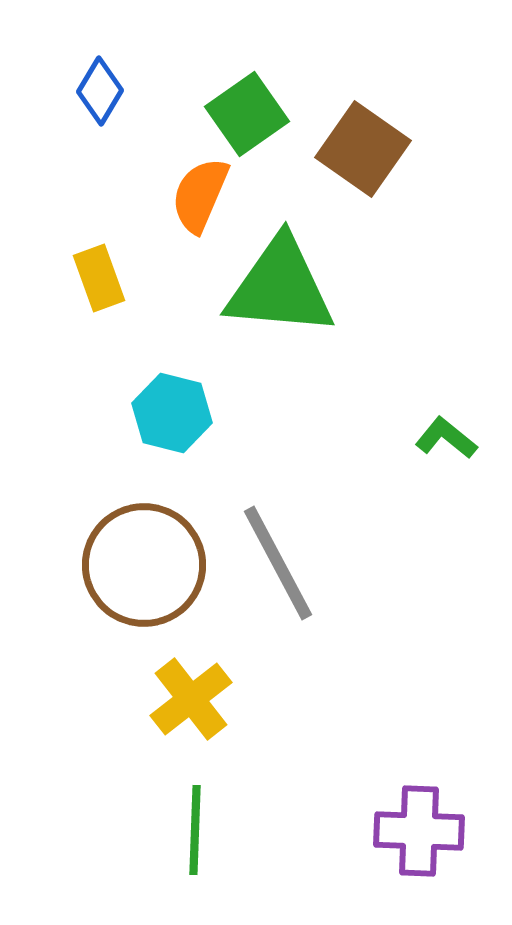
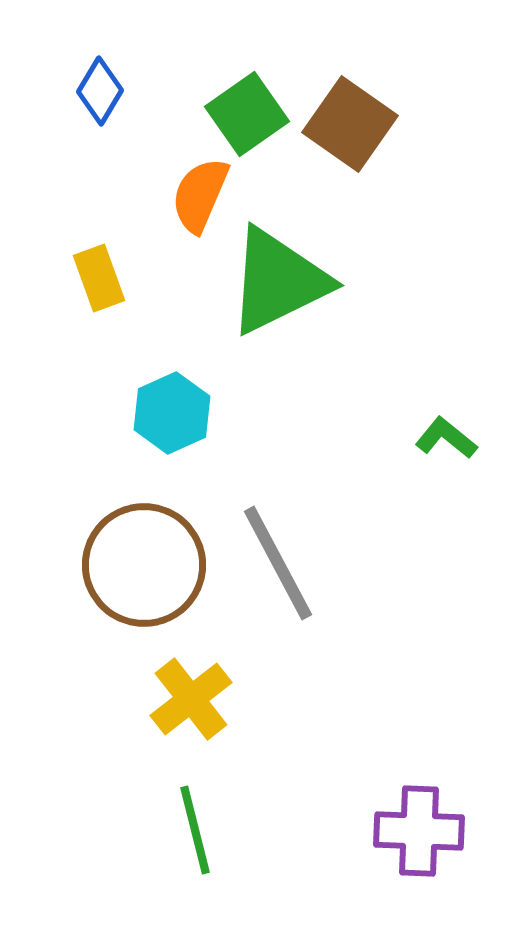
brown square: moved 13 px left, 25 px up
green triangle: moved 2 px left, 6 px up; rotated 31 degrees counterclockwise
cyan hexagon: rotated 22 degrees clockwise
green line: rotated 16 degrees counterclockwise
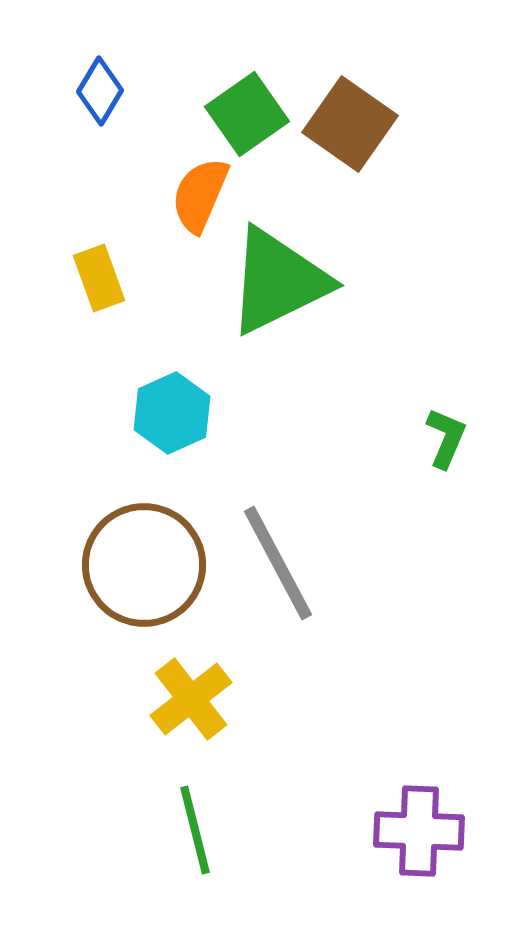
green L-shape: rotated 74 degrees clockwise
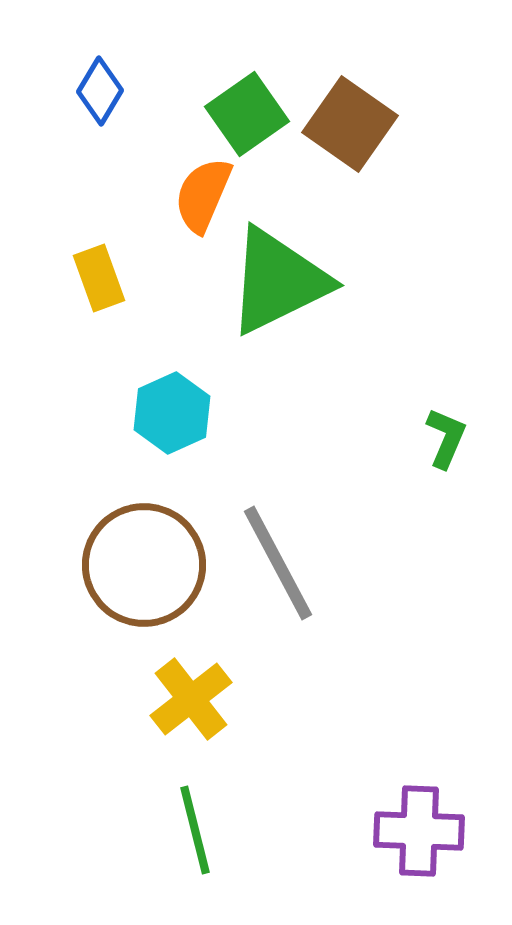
orange semicircle: moved 3 px right
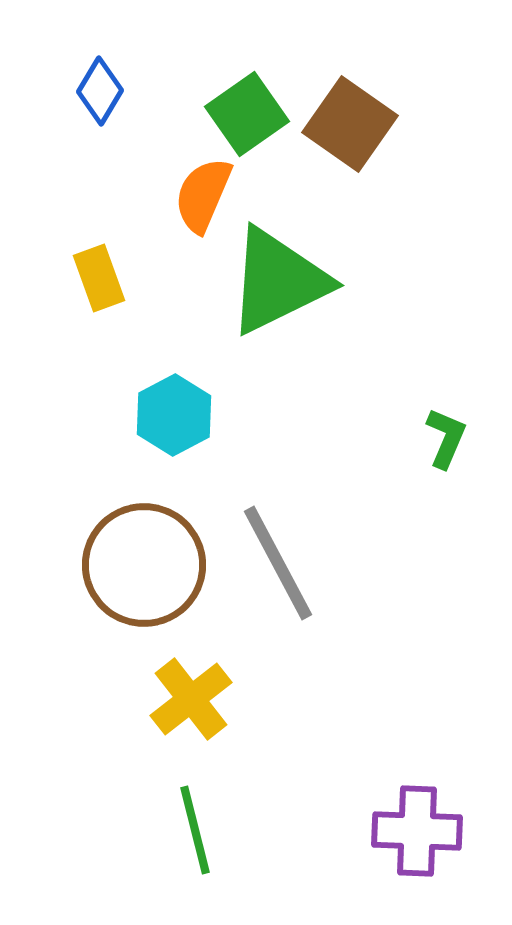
cyan hexagon: moved 2 px right, 2 px down; rotated 4 degrees counterclockwise
purple cross: moved 2 px left
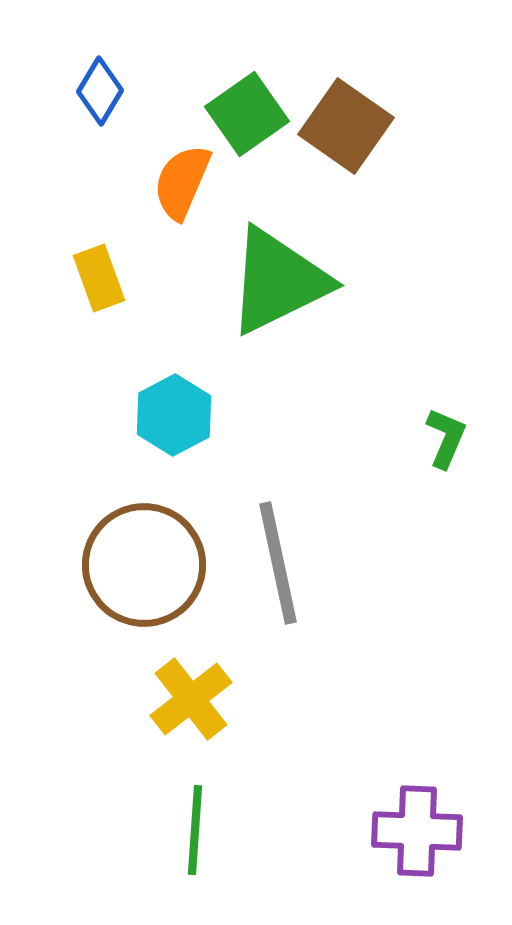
brown square: moved 4 px left, 2 px down
orange semicircle: moved 21 px left, 13 px up
gray line: rotated 16 degrees clockwise
green line: rotated 18 degrees clockwise
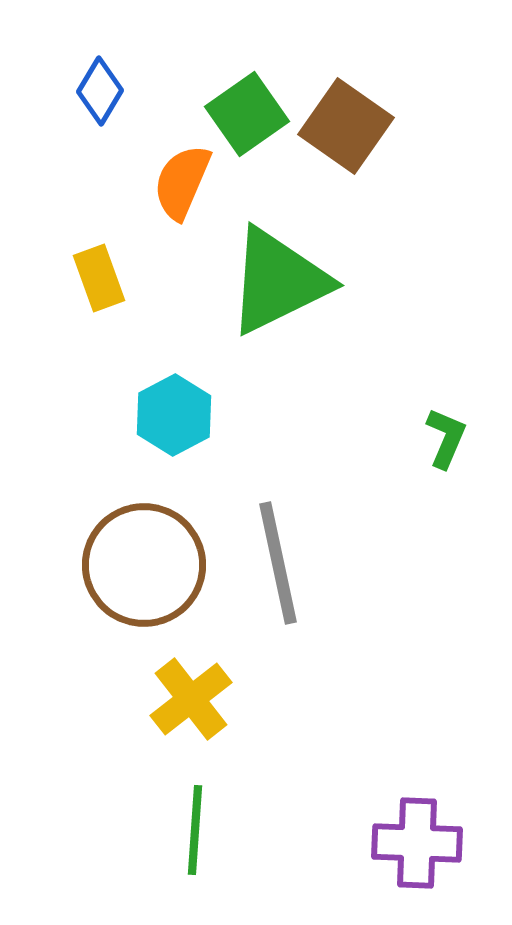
purple cross: moved 12 px down
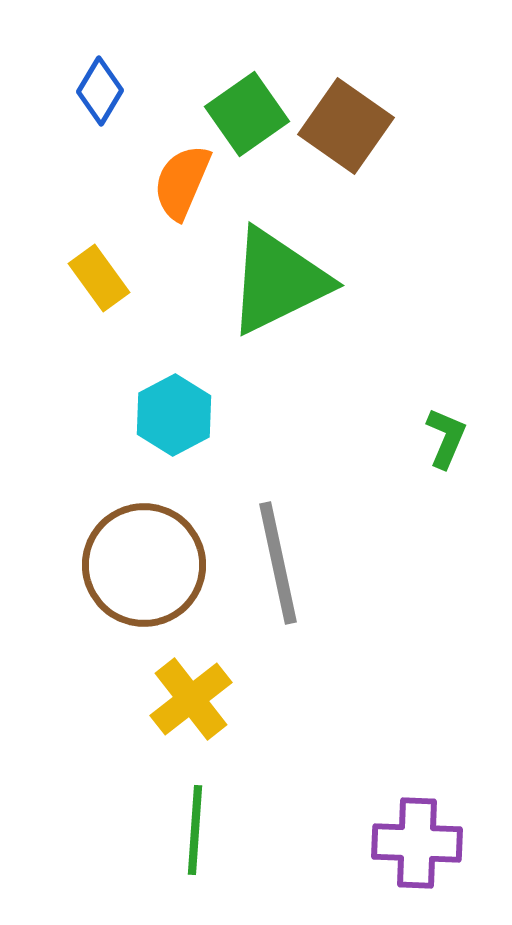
yellow rectangle: rotated 16 degrees counterclockwise
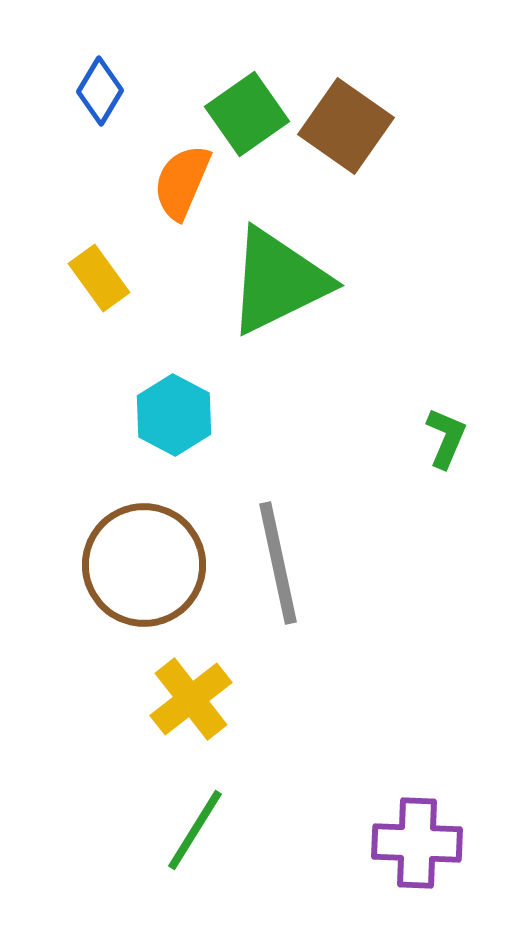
cyan hexagon: rotated 4 degrees counterclockwise
green line: rotated 28 degrees clockwise
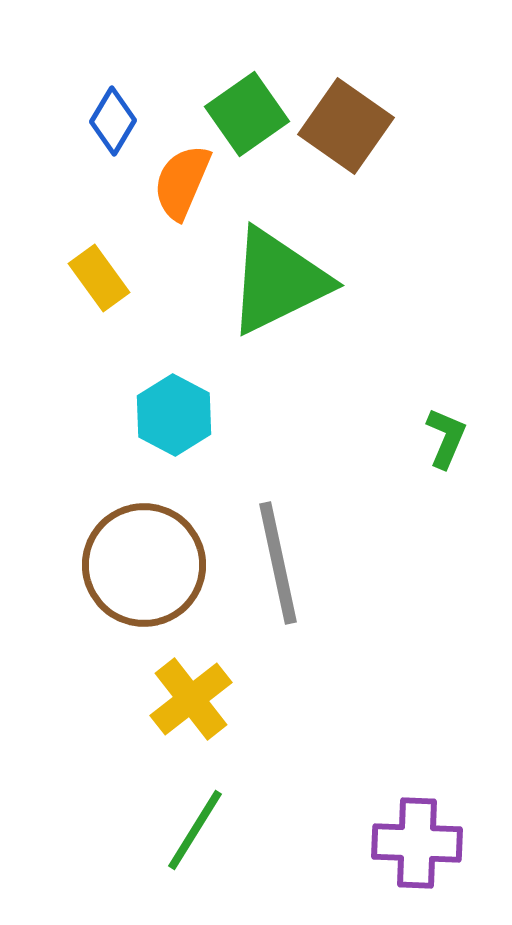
blue diamond: moved 13 px right, 30 px down
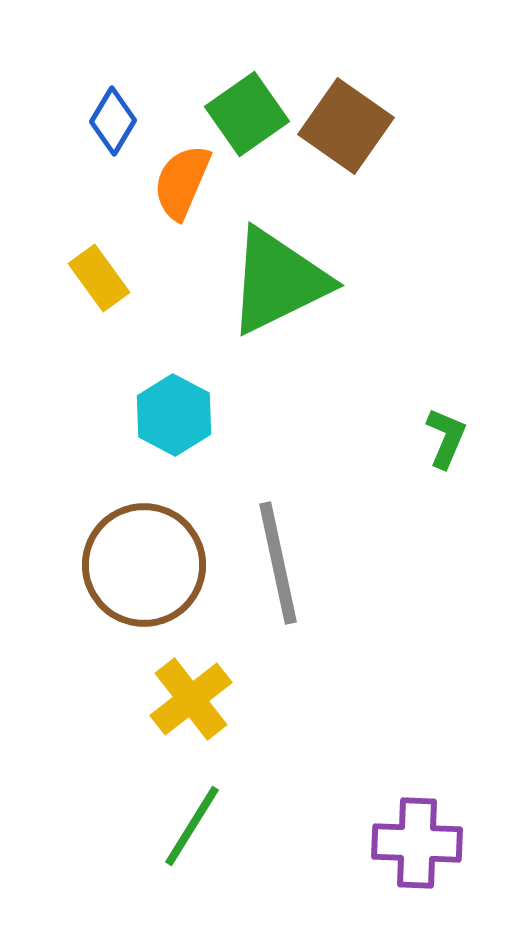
green line: moved 3 px left, 4 px up
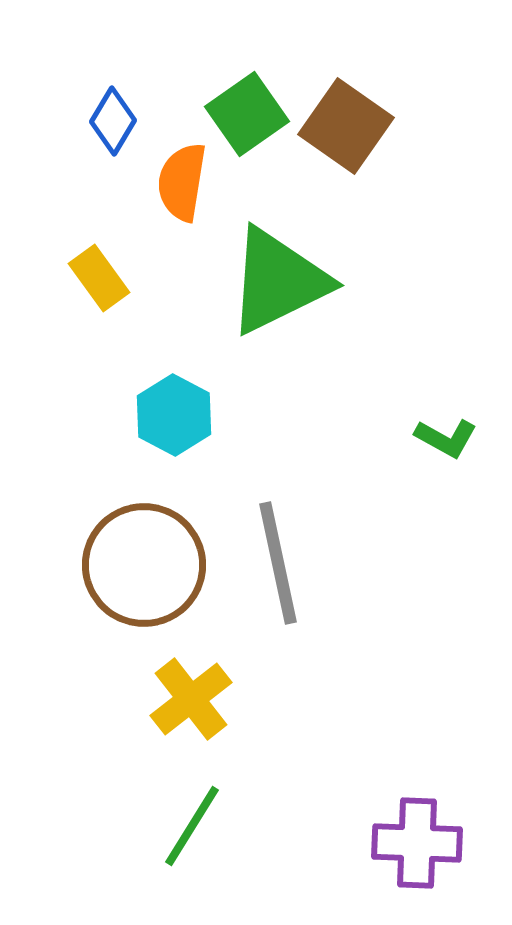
orange semicircle: rotated 14 degrees counterclockwise
green L-shape: rotated 96 degrees clockwise
